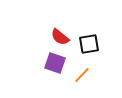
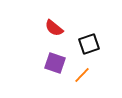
red semicircle: moved 6 px left, 9 px up
black square: rotated 10 degrees counterclockwise
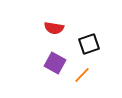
red semicircle: rotated 30 degrees counterclockwise
purple square: rotated 10 degrees clockwise
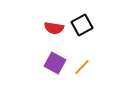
black square: moved 7 px left, 19 px up; rotated 10 degrees counterclockwise
orange line: moved 8 px up
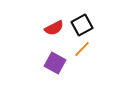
red semicircle: rotated 36 degrees counterclockwise
orange line: moved 18 px up
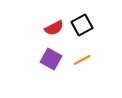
orange line: moved 11 px down; rotated 18 degrees clockwise
purple square: moved 4 px left, 4 px up
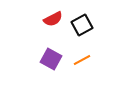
red semicircle: moved 1 px left, 9 px up
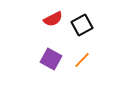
orange line: rotated 18 degrees counterclockwise
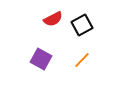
purple square: moved 10 px left
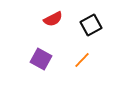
black square: moved 9 px right
